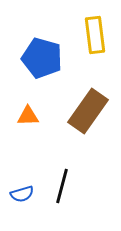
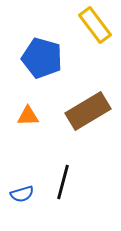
yellow rectangle: moved 10 px up; rotated 30 degrees counterclockwise
brown rectangle: rotated 24 degrees clockwise
black line: moved 1 px right, 4 px up
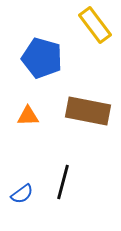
brown rectangle: rotated 42 degrees clockwise
blue semicircle: rotated 20 degrees counterclockwise
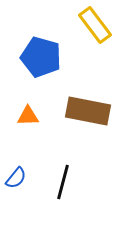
blue pentagon: moved 1 px left, 1 px up
blue semicircle: moved 6 px left, 16 px up; rotated 15 degrees counterclockwise
